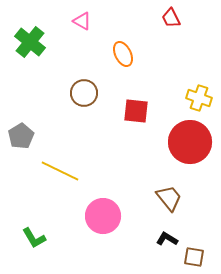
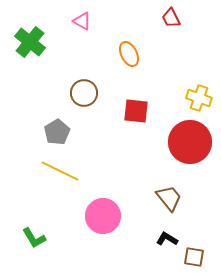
orange ellipse: moved 6 px right
gray pentagon: moved 36 px right, 4 px up
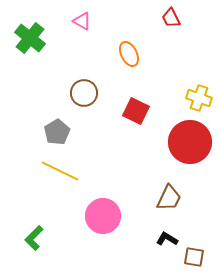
green cross: moved 4 px up
red square: rotated 20 degrees clockwise
brown trapezoid: rotated 64 degrees clockwise
green L-shape: rotated 75 degrees clockwise
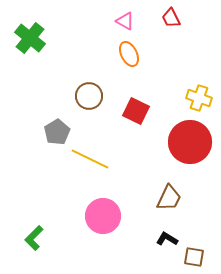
pink triangle: moved 43 px right
brown circle: moved 5 px right, 3 px down
yellow line: moved 30 px right, 12 px up
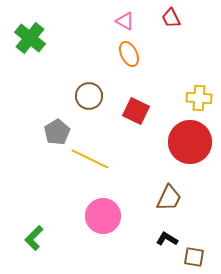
yellow cross: rotated 15 degrees counterclockwise
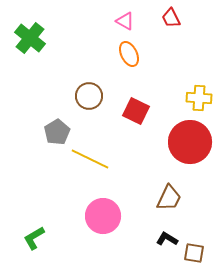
green L-shape: rotated 15 degrees clockwise
brown square: moved 4 px up
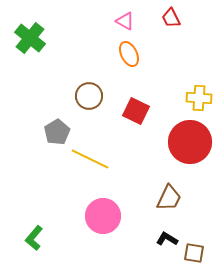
green L-shape: rotated 20 degrees counterclockwise
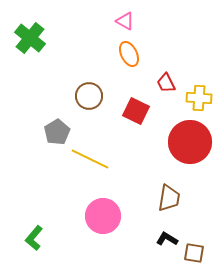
red trapezoid: moved 5 px left, 65 px down
brown trapezoid: rotated 16 degrees counterclockwise
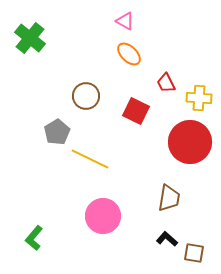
orange ellipse: rotated 20 degrees counterclockwise
brown circle: moved 3 px left
black L-shape: rotated 10 degrees clockwise
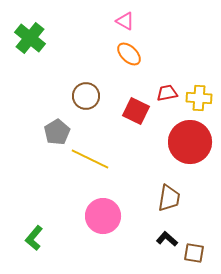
red trapezoid: moved 1 px right, 10 px down; rotated 105 degrees clockwise
